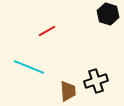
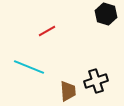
black hexagon: moved 2 px left
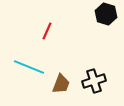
red line: rotated 36 degrees counterclockwise
black cross: moved 2 px left
brown trapezoid: moved 7 px left, 7 px up; rotated 25 degrees clockwise
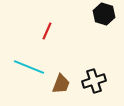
black hexagon: moved 2 px left
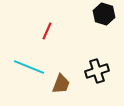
black cross: moved 3 px right, 10 px up
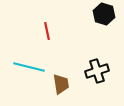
red line: rotated 36 degrees counterclockwise
cyan line: rotated 8 degrees counterclockwise
brown trapezoid: rotated 30 degrees counterclockwise
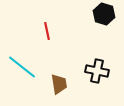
cyan line: moved 7 px left; rotated 24 degrees clockwise
black cross: rotated 30 degrees clockwise
brown trapezoid: moved 2 px left
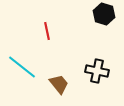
brown trapezoid: rotated 30 degrees counterclockwise
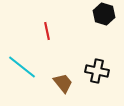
brown trapezoid: moved 4 px right, 1 px up
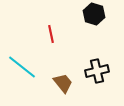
black hexagon: moved 10 px left
red line: moved 4 px right, 3 px down
black cross: rotated 25 degrees counterclockwise
